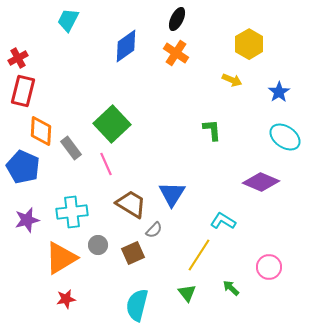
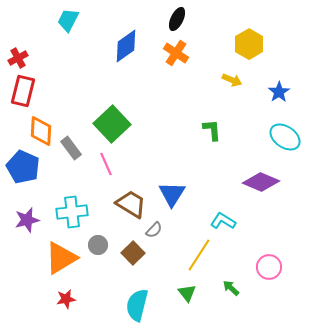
brown square: rotated 20 degrees counterclockwise
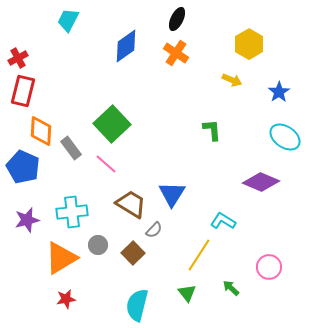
pink line: rotated 25 degrees counterclockwise
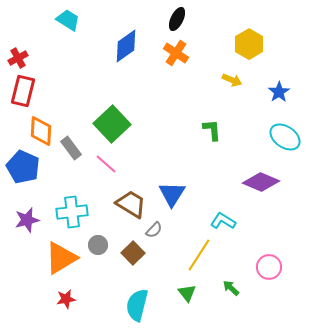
cyan trapezoid: rotated 95 degrees clockwise
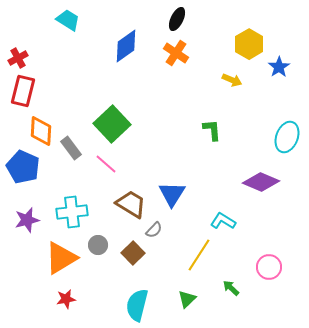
blue star: moved 25 px up
cyan ellipse: moved 2 px right; rotated 76 degrees clockwise
green triangle: moved 6 px down; rotated 24 degrees clockwise
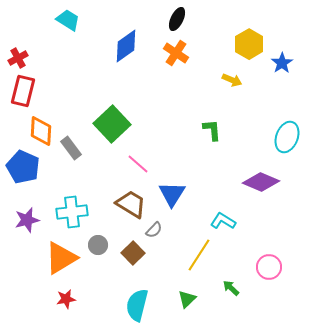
blue star: moved 3 px right, 4 px up
pink line: moved 32 px right
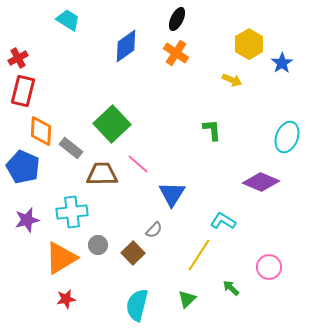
gray rectangle: rotated 15 degrees counterclockwise
brown trapezoid: moved 29 px left, 30 px up; rotated 32 degrees counterclockwise
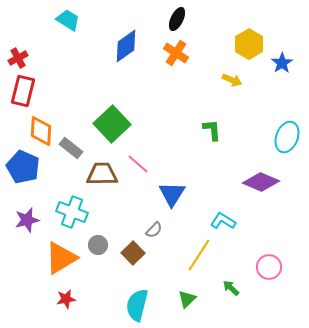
cyan cross: rotated 28 degrees clockwise
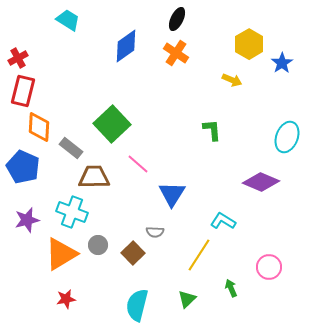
orange diamond: moved 2 px left, 4 px up
brown trapezoid: moved 8 px left, 3 px down
gray semicircle: moved 1 px right, 2 px down; rotated 48 degrees clockwise
orange triangle: moved 4 px up
green arrow: rotated 24 degrees clockwise
